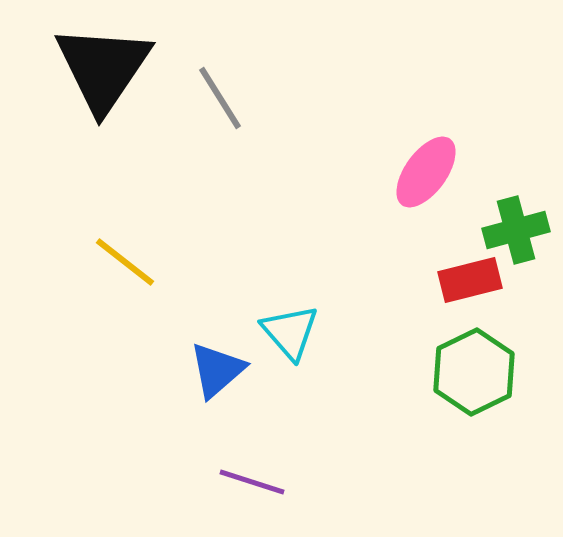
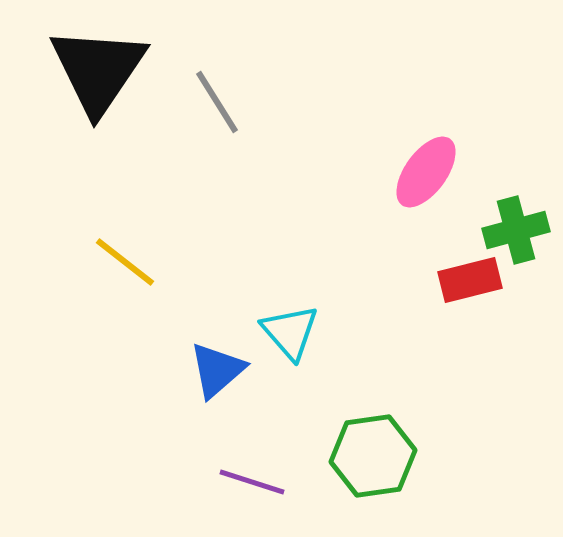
black triangle: moved 5 px left, 2 px down
gray line: moved 3 px left, 4 px down
green hexagon: moved 101 px left, 84 px down; rotated 18 degrees clockwise
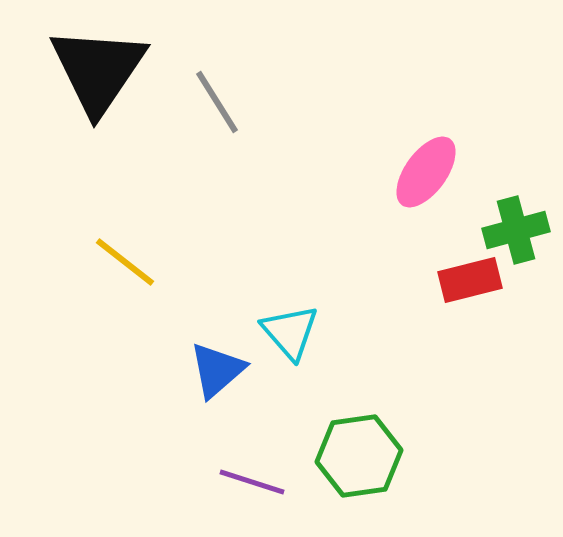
green hexagon: moved 14 px left
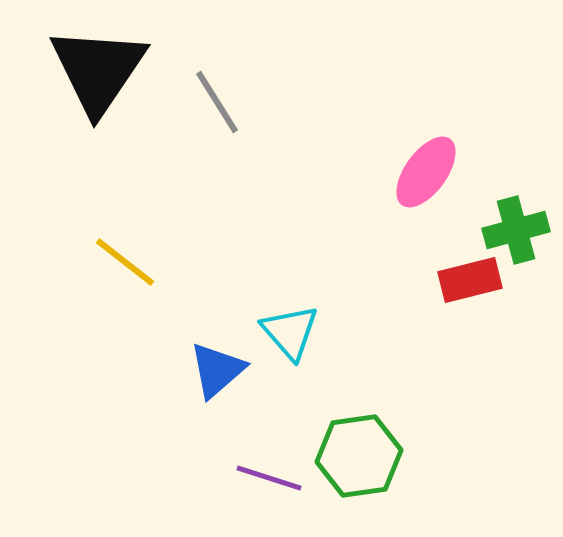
purple line: moved 17 px right, 4 px up
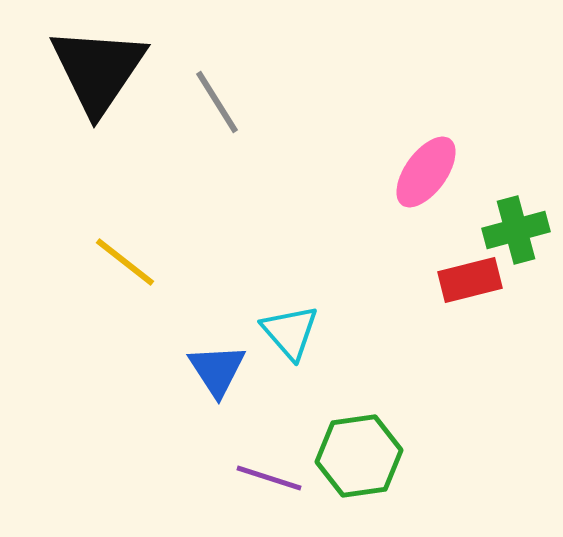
blue triangle: rotated 22 degrees counterclockwise
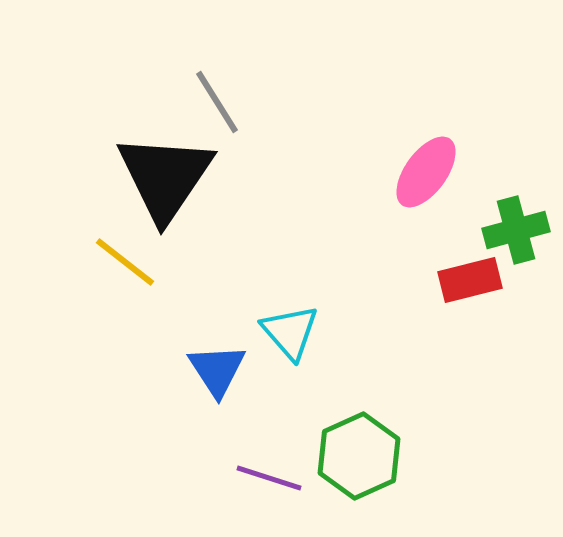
black triangle: moved 67 px right, 107 px down
green hexagon: rotated 16 degrees counterclockwise
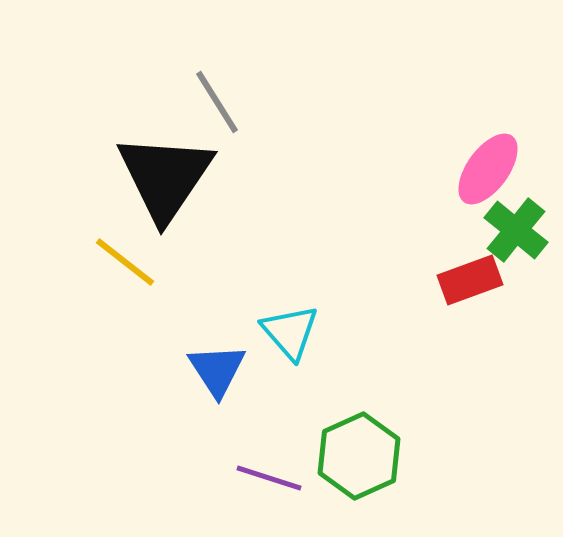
pink ellipse: moved 62 px right, 3 px up
green cross: rotated 36 degrees counterclockwise
red rectangle: rotated 6 degrees counterclockwise
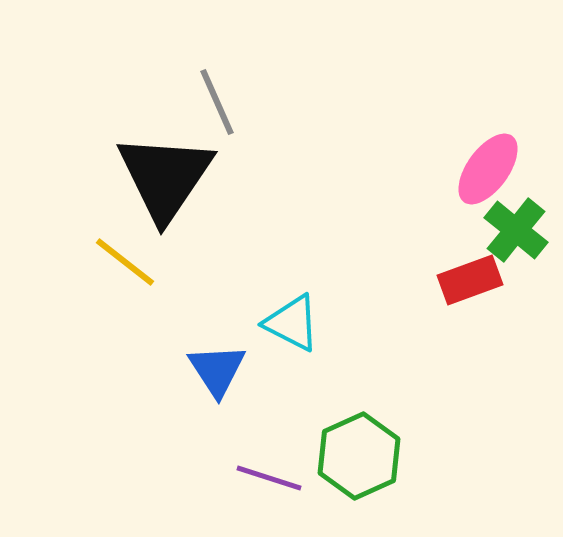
gray line: rotated 8 degrees clockwise
cyan triangle: moved 2 px right, 9 px up; rotated 22 degrees counterclockwise
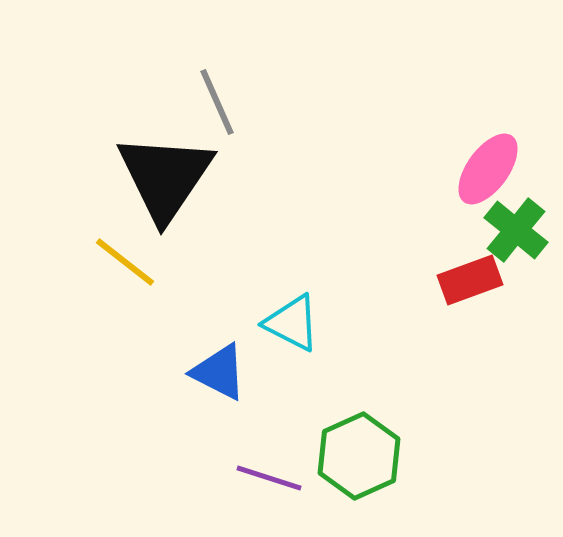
blue triangle: moved 2 px right, 2 px down; rotated 30 degrees counterclockwise
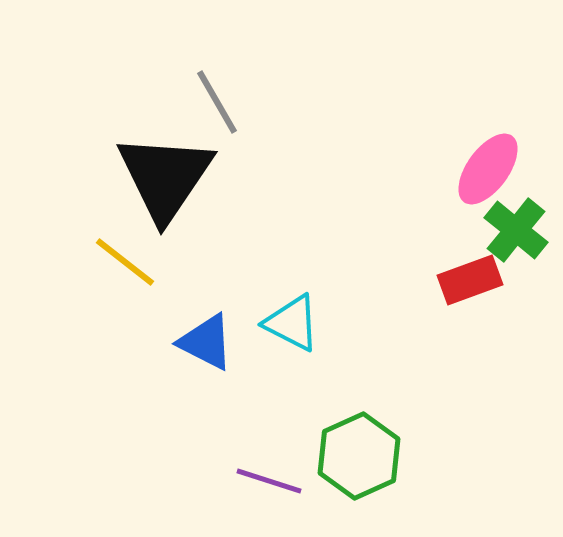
gray line: rotated 6 degrees counterclockwise
blue triangle: moved 13 px left, 30 px up
purple line: moved 3 px down
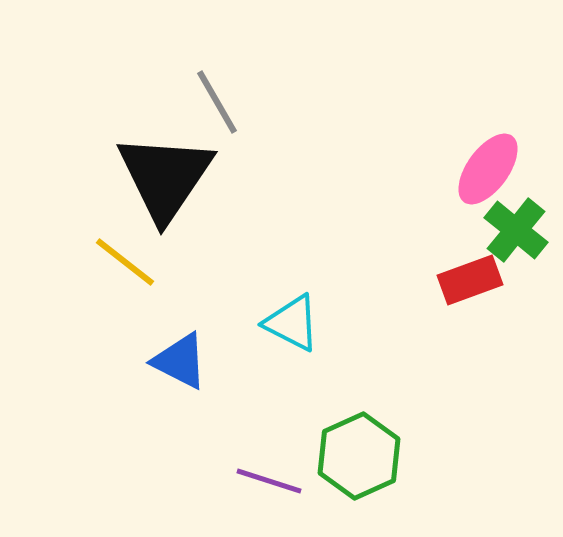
blue triangle: moved 26 px left, 19 px down
